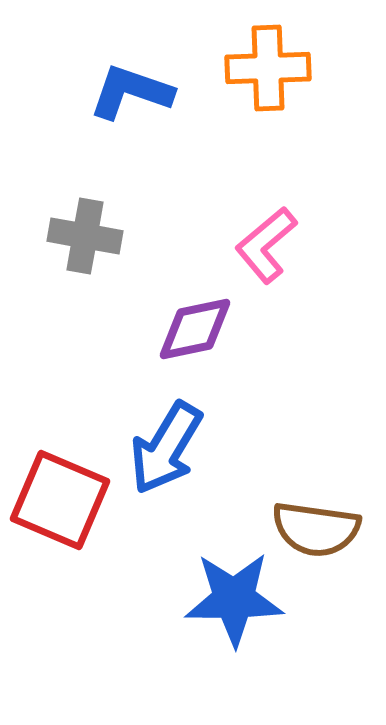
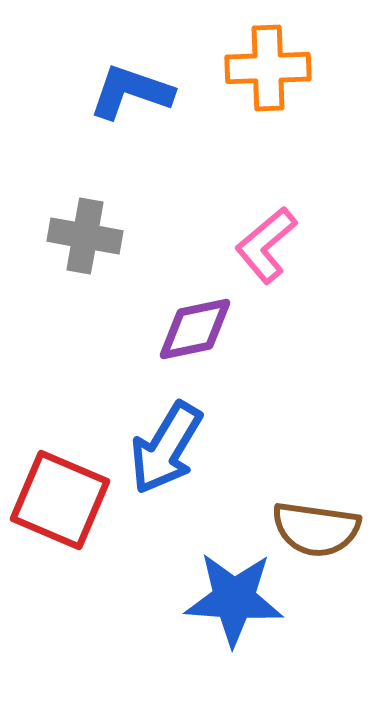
blue star: rotated 4 degrees clockwise
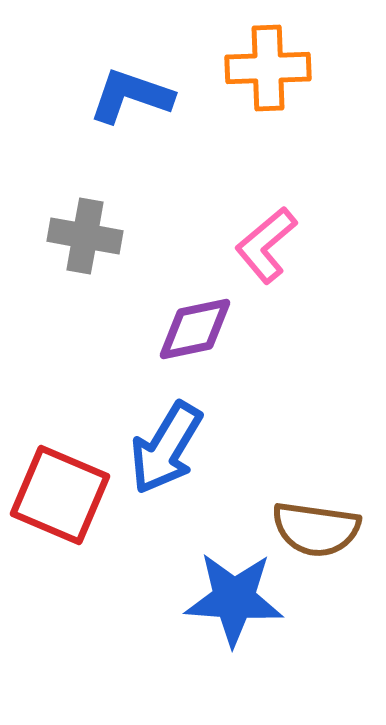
blue L-shape: moved 4 px down
red square: moved 5 px up
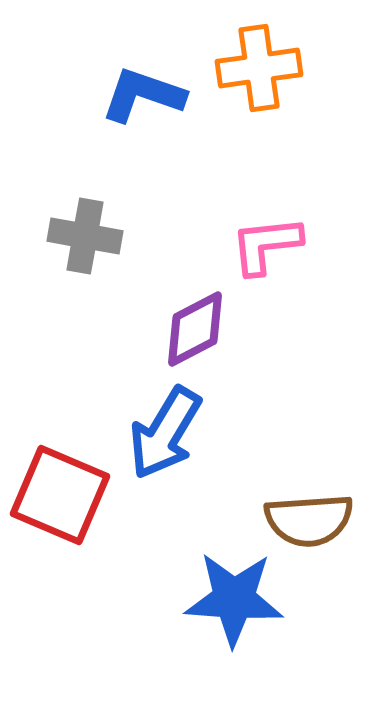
orange cross: moved 9 px left; rotated 6 degrees counterclockwise
blue L-shape: moved 12 px right, 1 px up
pink L-shape: rotated 34 degrees clockwise
purple diamond: rotated 16 degrees counterclockwise
blue arrow: moved 1 px left, 15 px up
brown semicircle: moved 7 px left, 9 px up; rotated 12 degrees counterclockwise
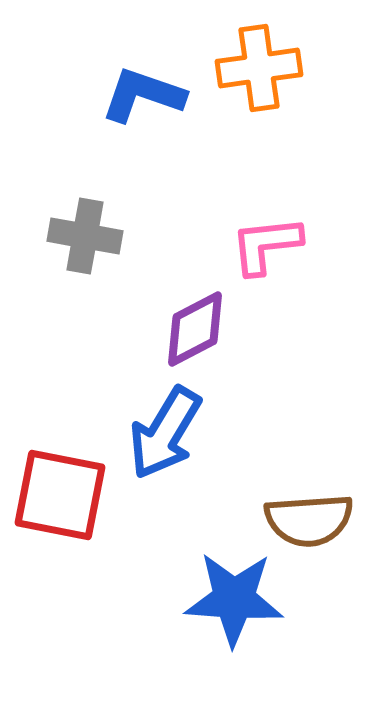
red square: rotated 12 degrees counterclockwise
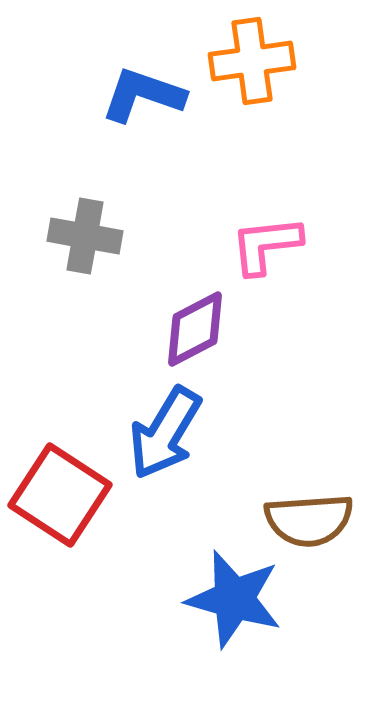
orange cross: moved 7 px left, 7 px up
red square: rotated 22 degrees clockwise
blue star: rotated 12 degrees clockwise
